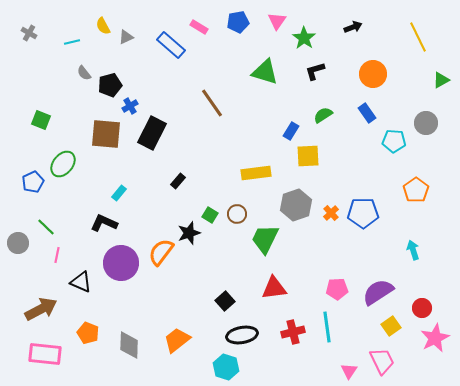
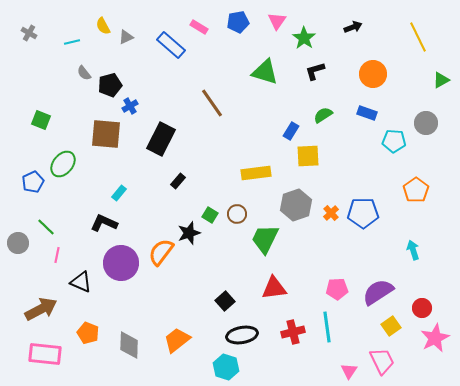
blue rectangle at (367, 113): rotated 36 degrees counterclockwise
black rectangle at (152, 133): moved 9 px right, 6 px down
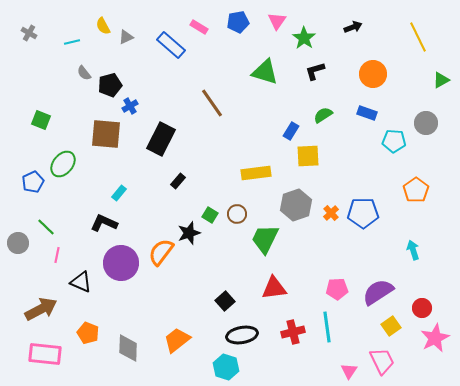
gray diamond at (129, 345): moved 1 px left, 3 px down
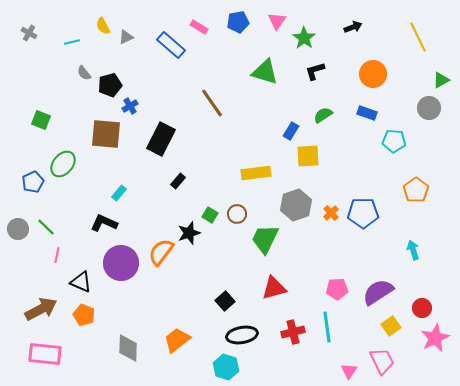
gray circle at (426, 123): moved 3 px right, 15 px up
gray circle at (18, 243): moved 14 px up
red triangle at (274, 288): rotated 8 degrees counterclockwise
orange pentagon at (88, 333): moved 4 px left, 18 px up
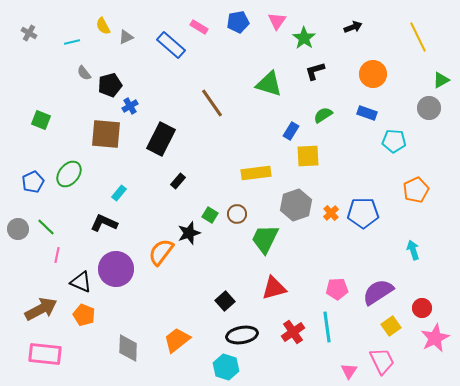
green triangle at (265, 72): moved 4 px right, 12 px down
green ellipse at (63, 164): moved 6 px right, 10 px down
orange pentagon at (416, 190): rotated 10 degrees clockwise
purple circle at (121, 263): moved 5 px left, 6 px down
red cross at (293, 332): rotated 20 degrees counterclockwise
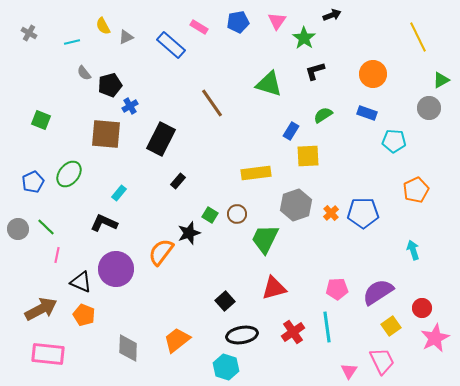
black arrow at (353, 27): moved 21 px left, 12 px up
pink rectangle at (45, 354): moved 3 px right
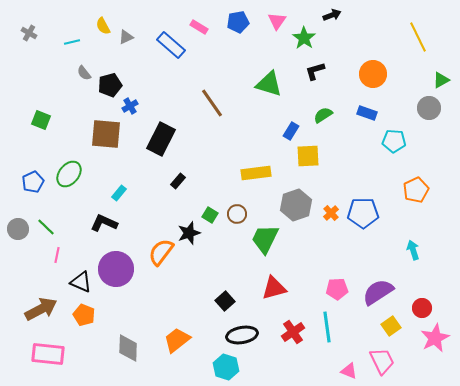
pink triangle at (349, 371): rotated 42 degrees counterclockwise
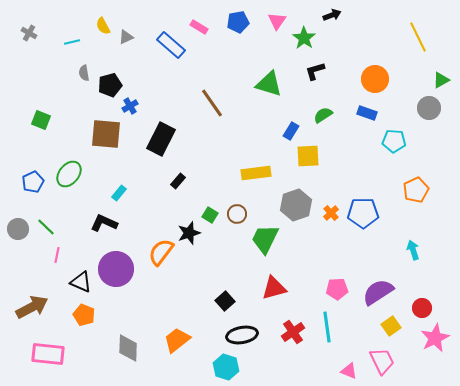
gray semicircle at (84, 73): rotated 28 degrees clockwise
orange circle at (373, 74): moved 2 px right, 5 px down
brown arrow at (41, 309): moved 9 px left, 2 px up
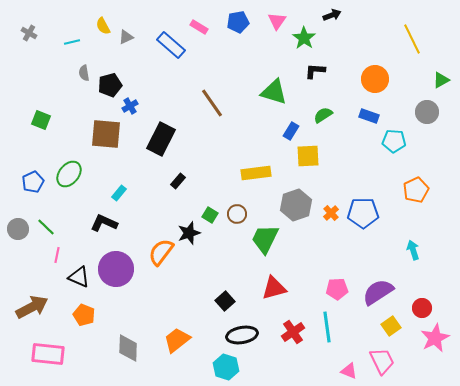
yellow line at (418, 37): moved 6 px left, 2 px down
black L-shape at (315, 71): rotated 20 degrees clockwise
green triangle at (269, 84): moved 5 px right, 8 px down
gray circle at (429, 108): moved 2 px left, 4 px down
blue rectangle at (367, 113): moved 2 px right, 3 px down
black triangle at (81, 282): moved 2 px left, 5 px up
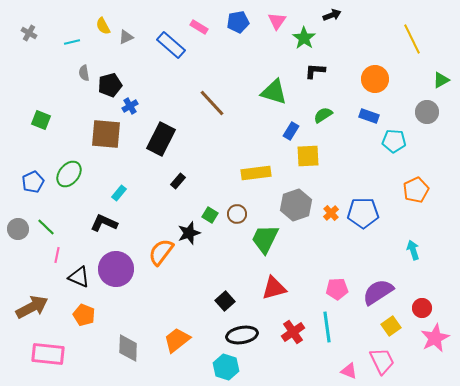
brown line at (212, 103): rotated 8 degrees counterclockwise
